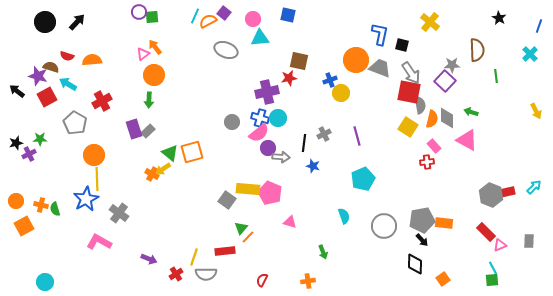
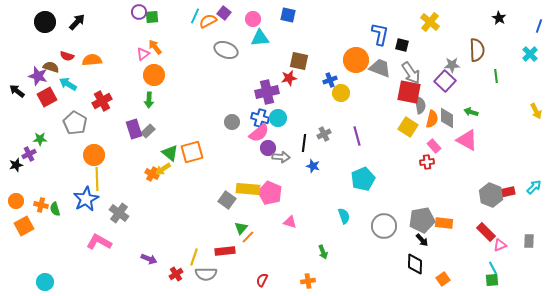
black star at (16, 143): moved 22 px down
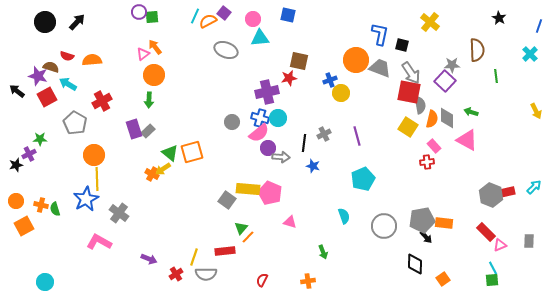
black arrow at (422, 240): moved 4 px right, 3 px up
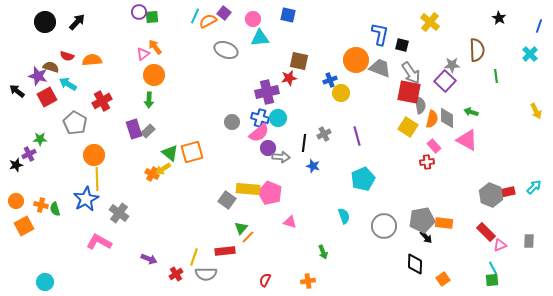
red semicircle at (262, 280): moved 3 px right
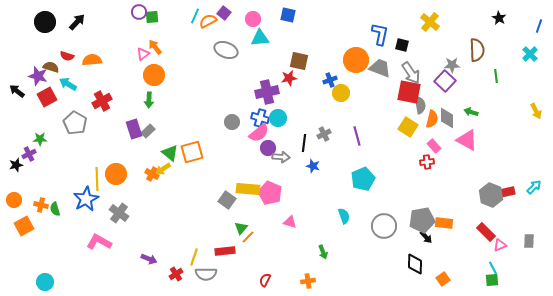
orange circle at (94, 155): moved 22 px right, 19 px down
orange circle at (16, 201): moved 2 px left, 1 px up
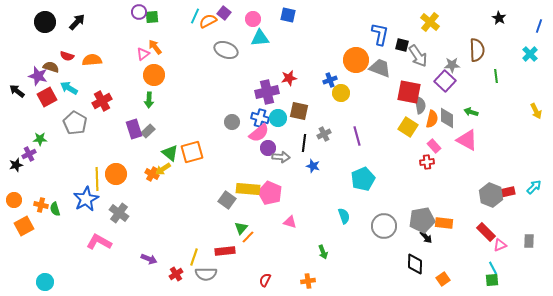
brown square at (299, 61): moved 50 px down
gray arrow at (411, 73): moved 7 px right, 17 px up
cyan arrow at (68, 84): moved 1 px right, 4 px down
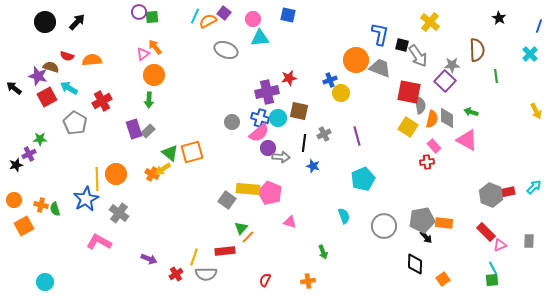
black arrow at (17, 91): moved 3 px left, 3 px up
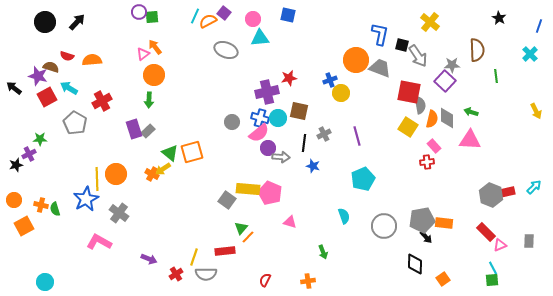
pink triangle at (467, 140): moved 3 px right; rotated 25 degrees counterclockwise
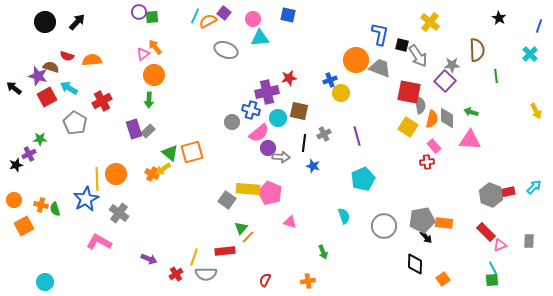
blue cross at (260, 118): moved 9 px left, 8 px up
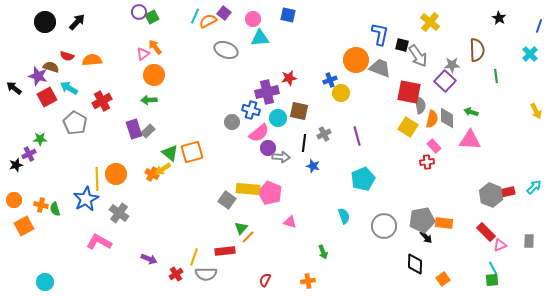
green square at (152, 17): rotated 24 degrees counterclockwise
green arrow at (149, 100): rotated 84 degrees clockwise
